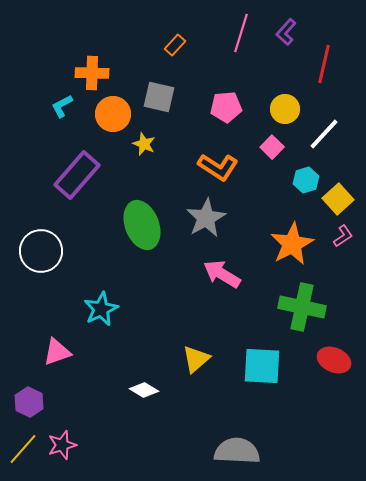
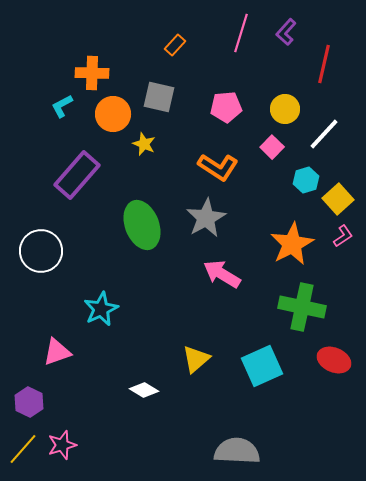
cyan square: rotated 27 degrees counterclockwise
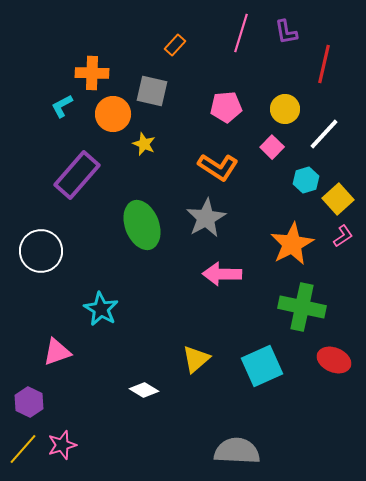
purple L-shape: rotated 52 degrees counterclockwise
gray square: moved 7 px left, 6 px up
pink arrow: rotated 30 degrees counterclockwise
cyan star: rotated 16 degrees counterclockwise
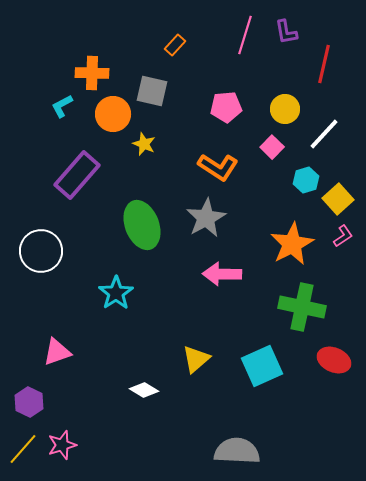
pink line: moved 4 px right, 2 px down
cyan star: moved 15 px right, 16 px up; rotated 8 degrees clockwise
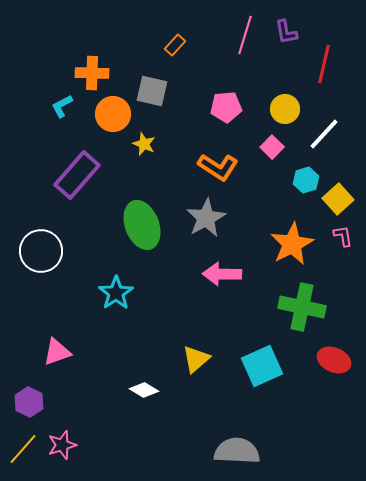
pink L-shape: rotated 65 degrees counterclockwise
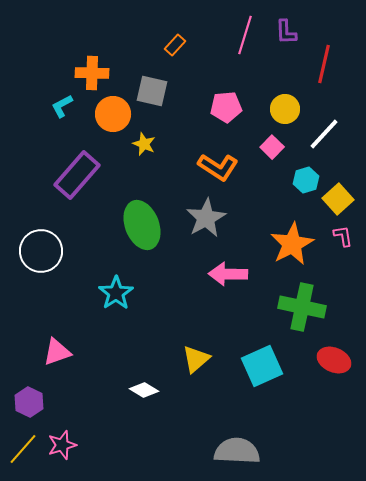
purple L-shape: rotated 8 degrees clockwise
pink arrow: moved 6 px right
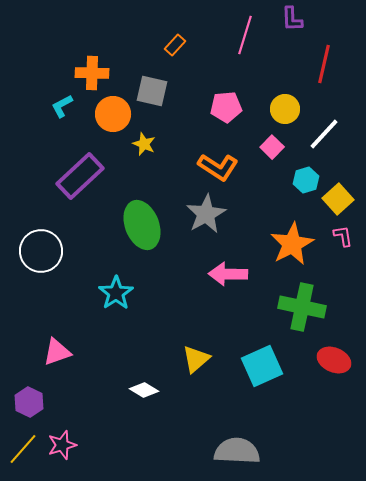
purple L-shape: moved 6 px right, 13 px up
purple rectangle: moved 3 px right, 1 px down; rotated 6 degrees clockwise
gray star: moved 4 px up
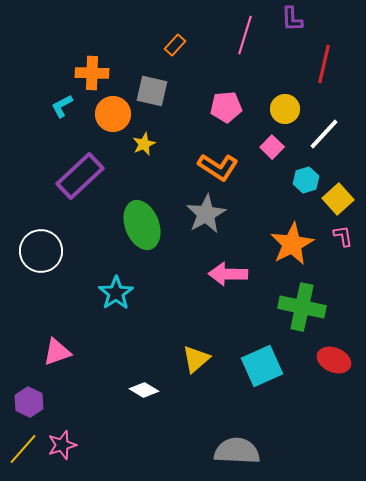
yellow star: rotated 25 degrees clockwise
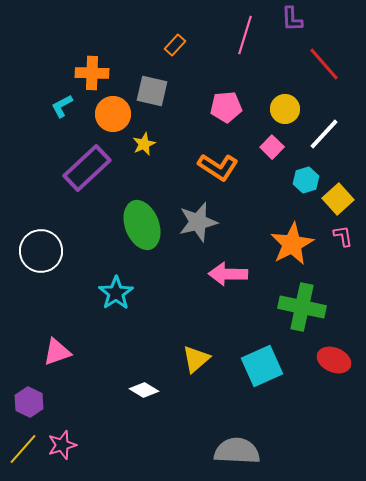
red line: rotated 54 degrees counterclockwise
purple rectangle: moved 7 px right, 8 px up
gray star: moved 8 px left, 8 px down; rotated 15 degrees clockwise
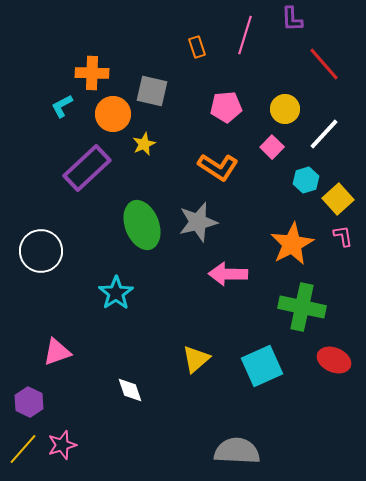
orange rectangle: moved 22 px right, 2 px down; rotated 60 degrees counterclockwise
white diamond: moved 14 px left; rotated 40 degrees clockwise
